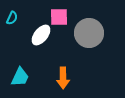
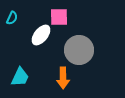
gray circle: moved 10 px left, 17 px down
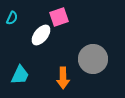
pink square: rotated 18 degrees counterclockwise
gray circle: moved 14 px right, 9 px down
cyan trapezoid: moved 2 px up
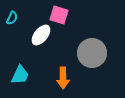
pink square: moved 2 px up; rotated 36 degrees clockwise
gray circle: moved 1 px left, 6 px up
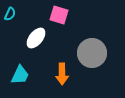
cyan semicircle: moved 2 px left, 4 px up
white ellipse: moved 5 px left, 3 px down
orange arrow: moved 1 px left, 4 px up
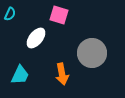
orange arrow: rotated 10 degrees counterclockwise
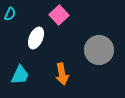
pink square: rotated 30 degrees clockwise
white ellipse: rotated 15 degrees counterclockwise
gray circle: moved 7 px right, 3 px up
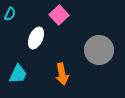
cyan trapezoid: moved 2 px left, 1 px up
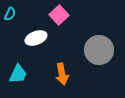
white ellipse: rotated 45 degrees clockwise
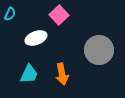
cyan trapezoid: moved 11 px right
